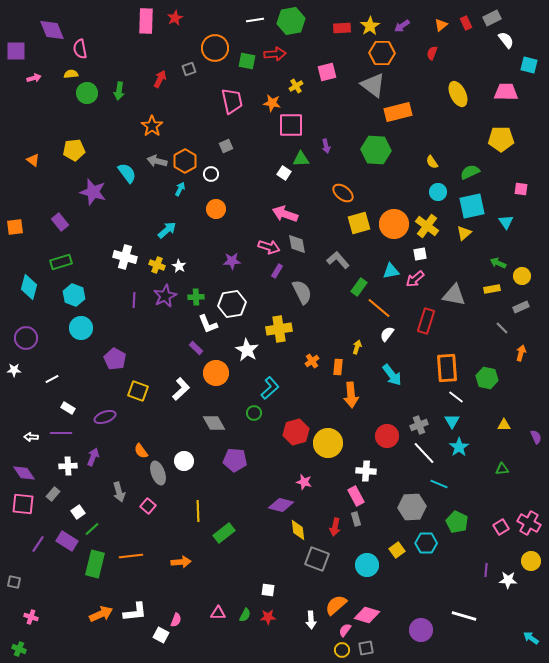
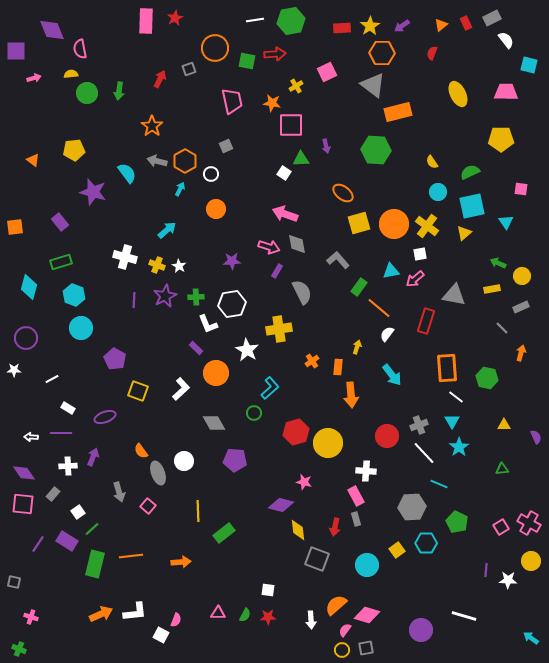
pink square at (327, 72): rotated 12 degrees counterclockwise
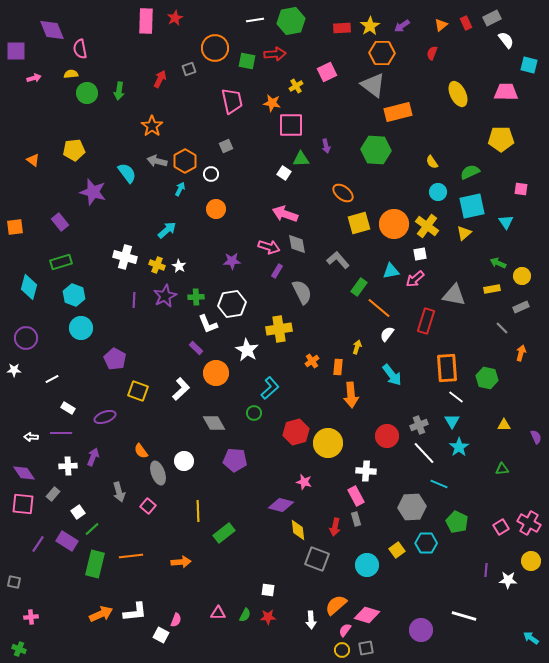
pink cross at (31, 617): rotated 24 degrees counterclockwise
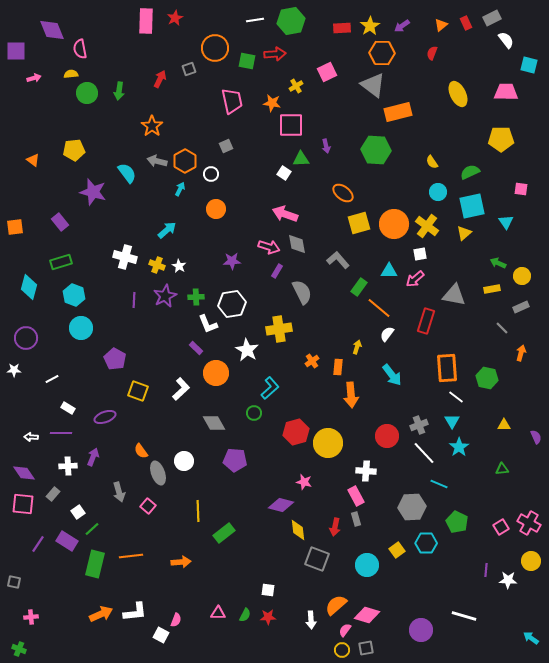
cyan triangle at (391, 271): moved 2 px left; rotated 12 degrees clockwise
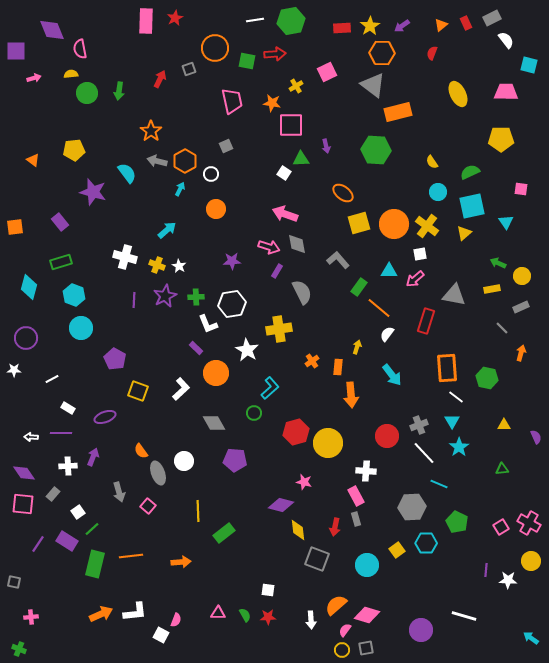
orange star at (152, 126): moved 1 px left, 5 px down
green semicircle at (245, 615): rotated 56 degrees counterclockwise
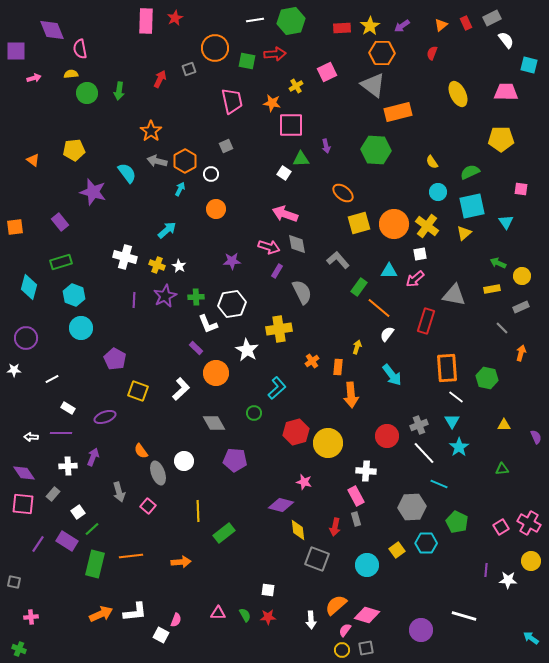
cyan L-shape at (270, 388): moved 7 px right
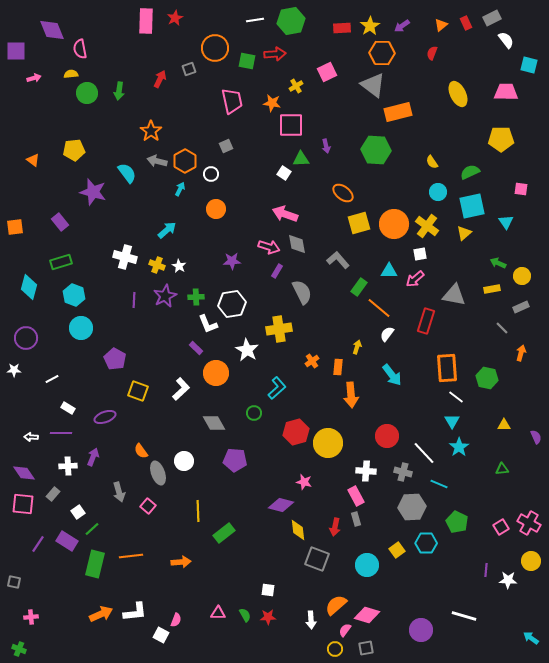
gray cross at (419, 425): moved 16 px left, 47 px down; rotated 36 degrees clockwise
yellow circle at (342, 650): moved 7 px left, 1 px up
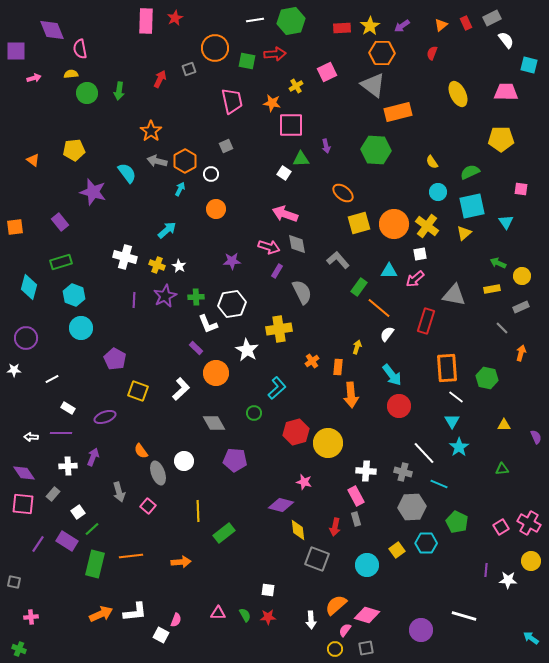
red circle at (387, 436): moved 12 px right, 30 px up
